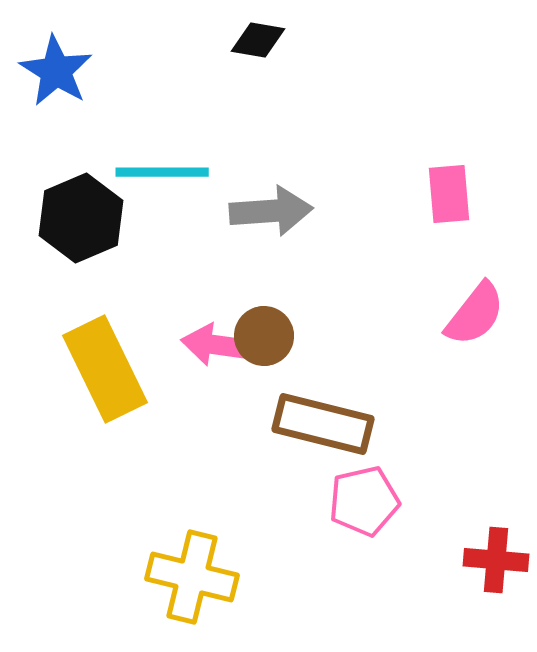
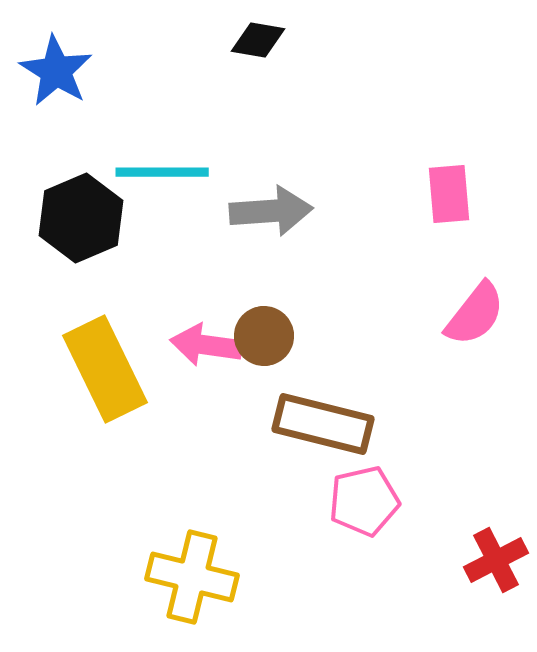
pink arrow: moved 11 px left
red cross: rotated 32 degrees counterclockwise
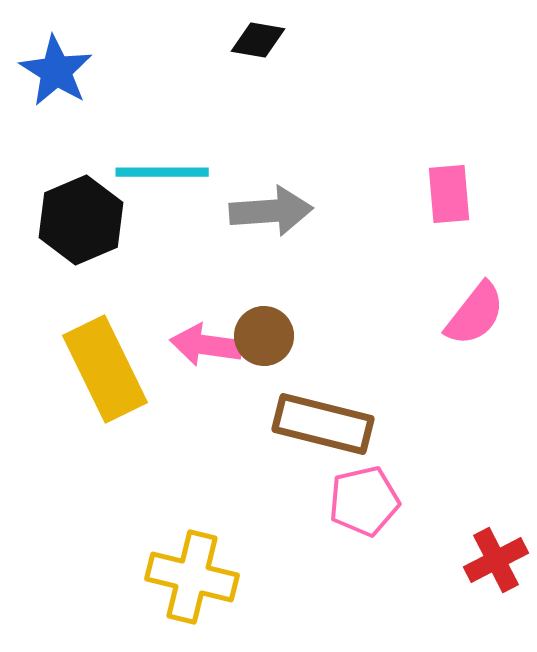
black hexagon: moved 2 px down
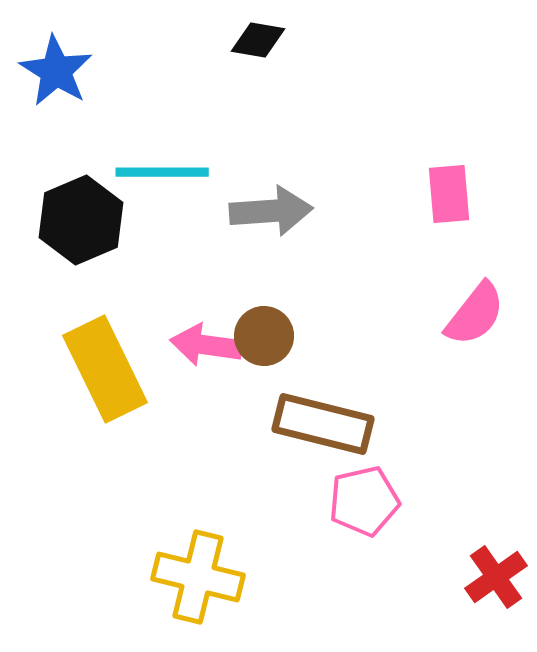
red cross: moved 17 px down; rotated 8 degrees counterclockwise
yellow cross: moved 6 px right
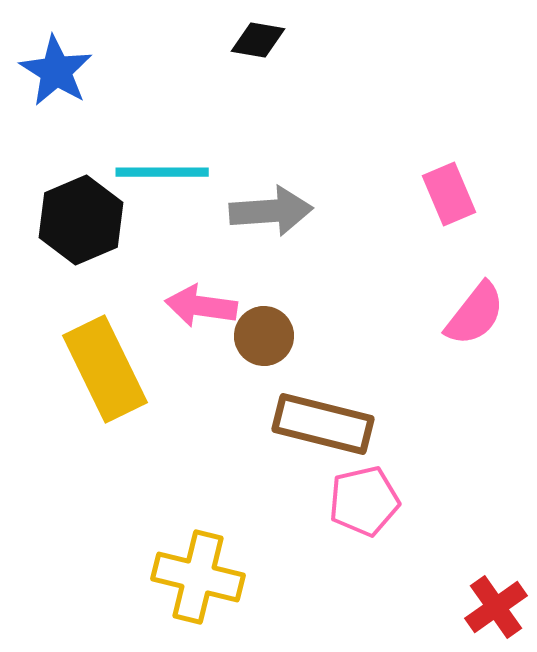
pink rectangle: rotated 18 degrees counterclockwise
pink arrow: moved 5 px left, 39 px up
red cross: moved 30 px down
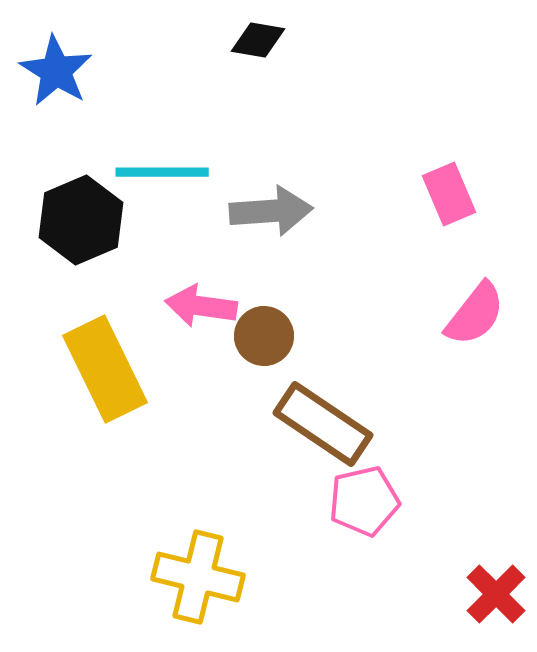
brown rectangle: rotated 20 degrees clockwise
red cross: moved 13 px up; rotated 10 degrees counterclockwise
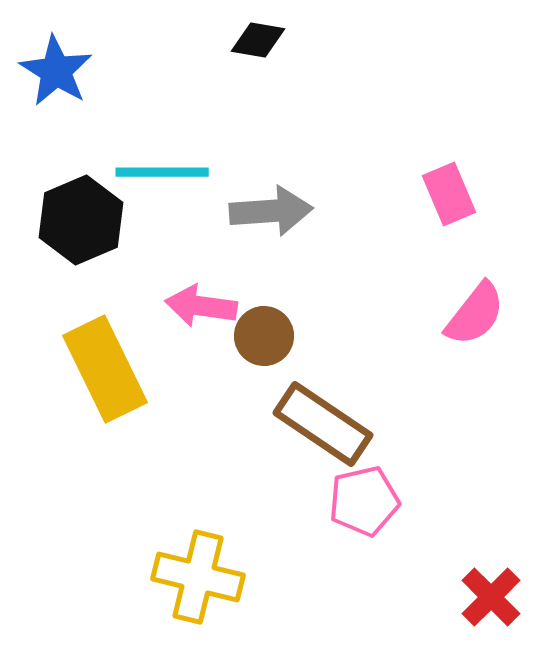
red cross: moved 5 px left, 3 px down
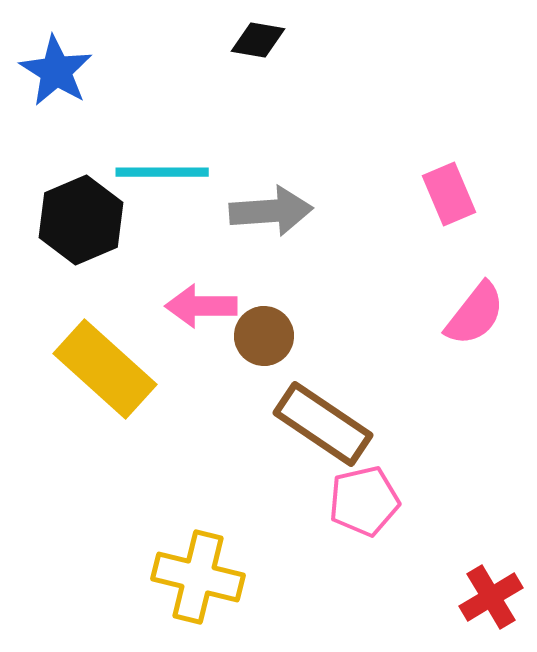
pink arrow: rotated 8 degrees counterclockwise
yellow rectangle: rotated 22 degrees counterclockwise
red cross: rotated 14 degrees clockwise
